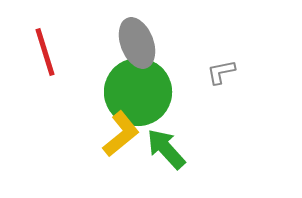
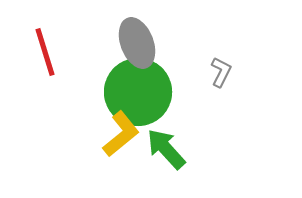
gray L-shape: rotated 128 degrees clockwise
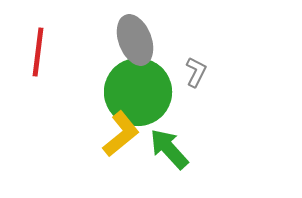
gray ellipse: moved 2 px left, 3 px up
red line: moved 7 px left; rotated 24 degrees clockwise
gray L-shape: moved 25 px left
green arrow: moved 3 px right
